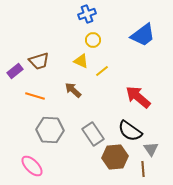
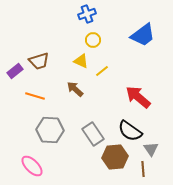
brown arrow: moved 2 px right, 1 px up
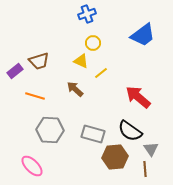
yellow circle: moved 3 px down
yellow line: moved 1 px left, 2 px down
gray rectangle: rotated 40 degrees counterclockwise
brown line: moved 2 px right
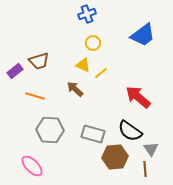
yellow triangle: moved 2 px right, 4 px down
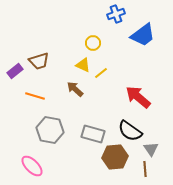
blue cross: moved 29 px right
gray hexagon: rotated 8 degrees clockwise
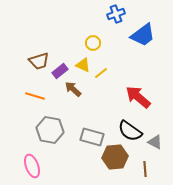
purple rectangle: moved 45 px right
brown arrow: moved 2 px left
gray rectangle: moved 1 px left, 3 px down
gray triangle: moved 4 px right, 7 px up; rotated 28 degrees counterclockwise
pink ellipse: rotated 25 degrees clockwise
